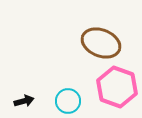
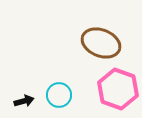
pink hexagon: moved 1 px right, 2 px down
cyan circle: moved 9 px left, 6 px up
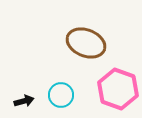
brown ellipse: moved 15 px left
cyan circle: moved 2 px right
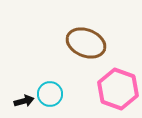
cyan circle: moved 11 px left, 1 px up
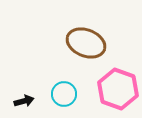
cyan circle: moved 14 px right
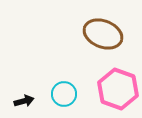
brown ellipse: moved 17 px right, 9 px up
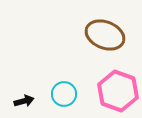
brown ellipse: moved 2 px right, 1 px down
pink hexagon: moved 2 px down
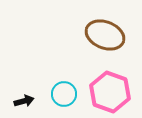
pink hexagon: moved 8 px left, 1 px down
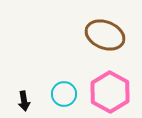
pink hexagon: rotated 9 degrees clockwise
black arrow: rotated 96 degrees clockwise
